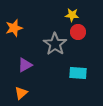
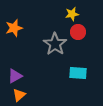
yellow star: moved 1 px up; rotated 16 degrees counterclockwise
purple triangle: moved 10 px left, 11 px down
orange triangle: moved 2 px left, 2 px down
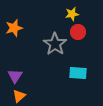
purple triangle: rotated 28 degrees counterclockwise
orange triangle: moved 1 px down
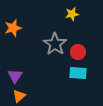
orange star: moved 1 px left
red circle: moved 20 px down
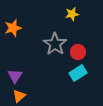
cyan rectangle: rotated 36 degrees counterclockwise
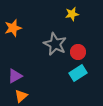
gray star: rotated 10 degrees counterclockwise
purple triangle: rotated 28 degrees clockwise
orange triangle: moved 2 px right
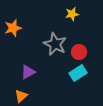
red circle: moved 1 px right
purple triangle: moved 13 px right, 4 px up
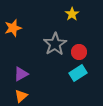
yellow star: rotated 24 degrees counterclockwise
gray star: rotated 15 degrees clockwise
purple triangle: moved 7 px left, 2 px down
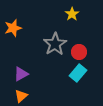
cyan rectangle: rotated 18 degrees counterclockwise
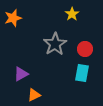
orange star: moved 10 px up
red circle: moved 6 px right, 3 px up
cyan rectangle: moved 4 px right; rotated 30 degrees counterclockwise
orange triangle: moved 13 px right, 1 px up; rotated 16 degrees clockwise
